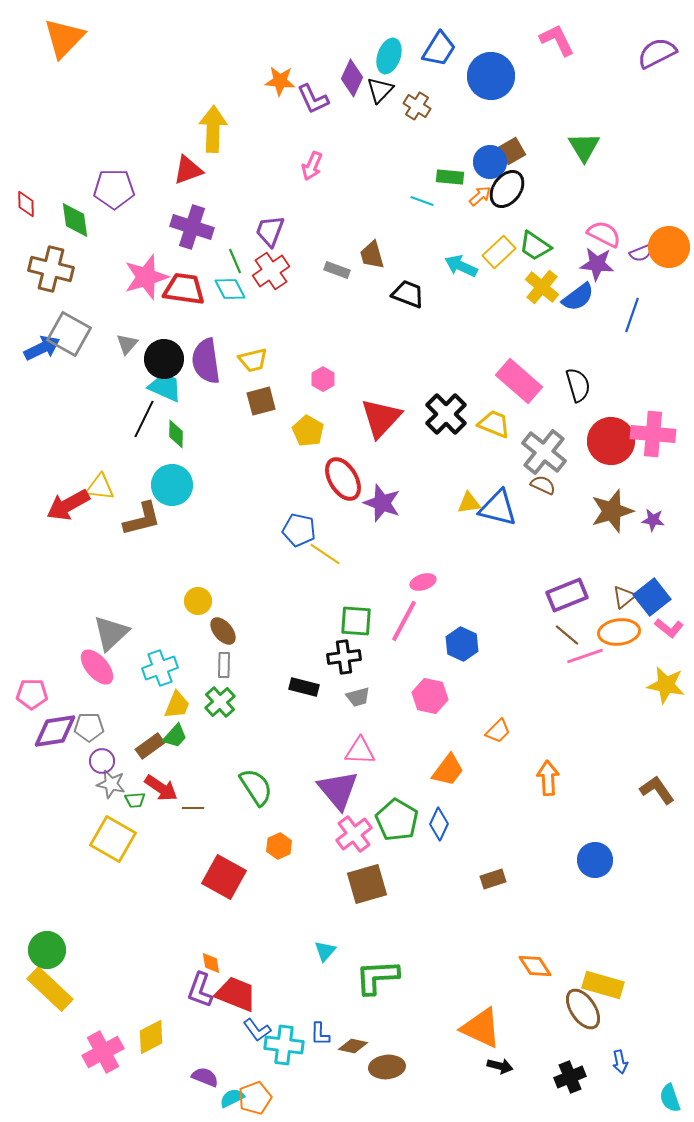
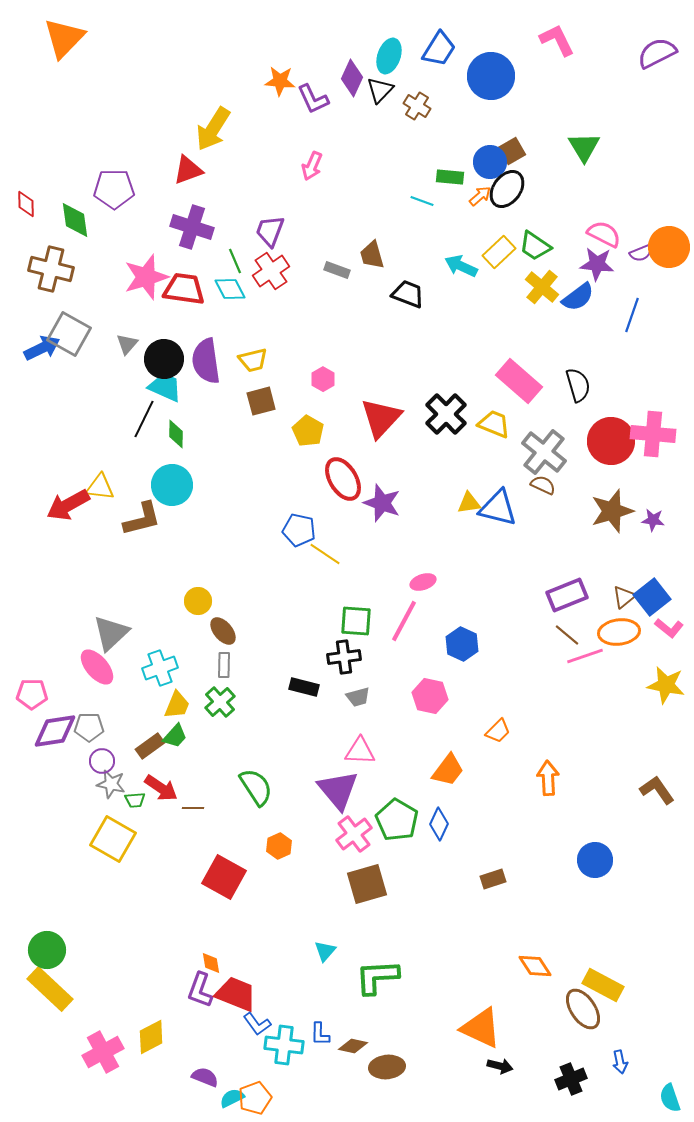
yellow arrow at (213, 129): rotated 150 degrees counterclockwise
yellow rectangle at (603, 985): rotated 12 degrees clockwise
blue L-shape at (257, 1030): moved 6 px up
black cross at (570, 1077): moved 1 px right, 2 px down
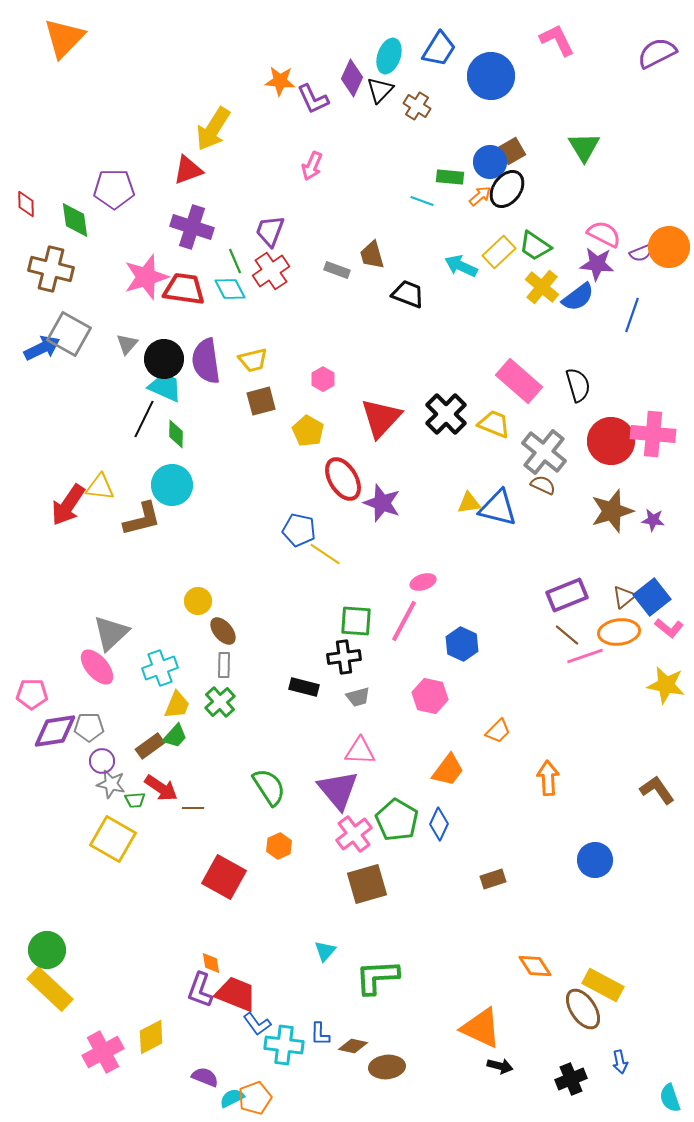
red arrow at (68, 505): rotated 27 degrees counterclockwise
green semicircle at (256, 787): moved 13 px right
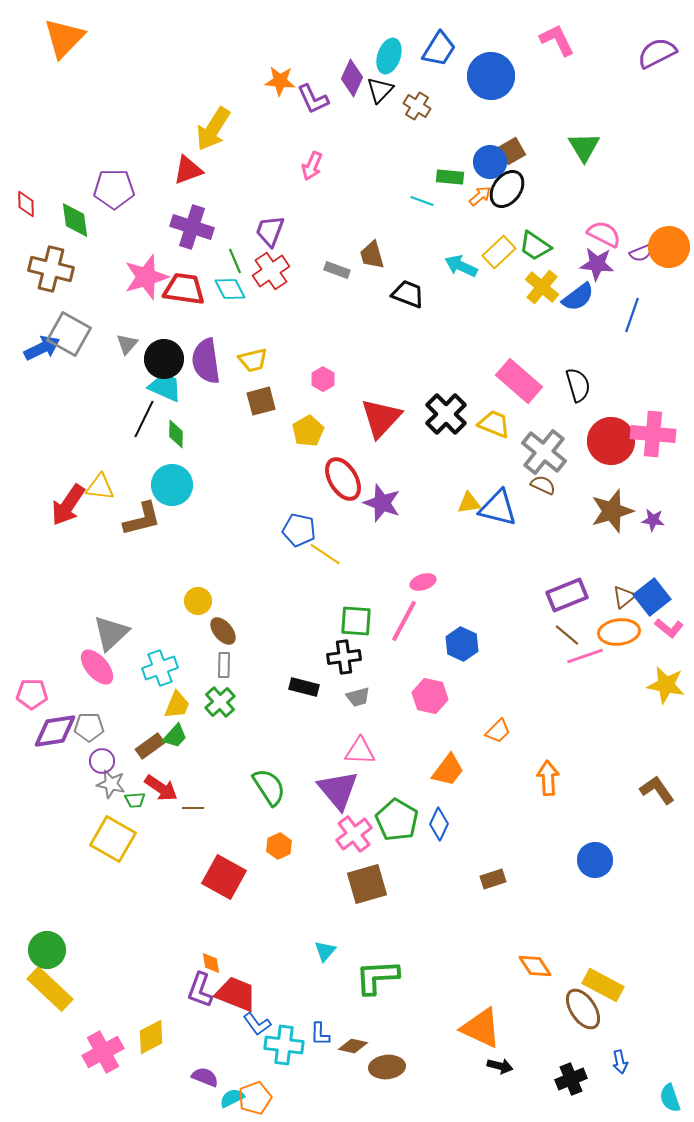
yellow pentagon at (308, 431): rotated 12 degrees clockwise
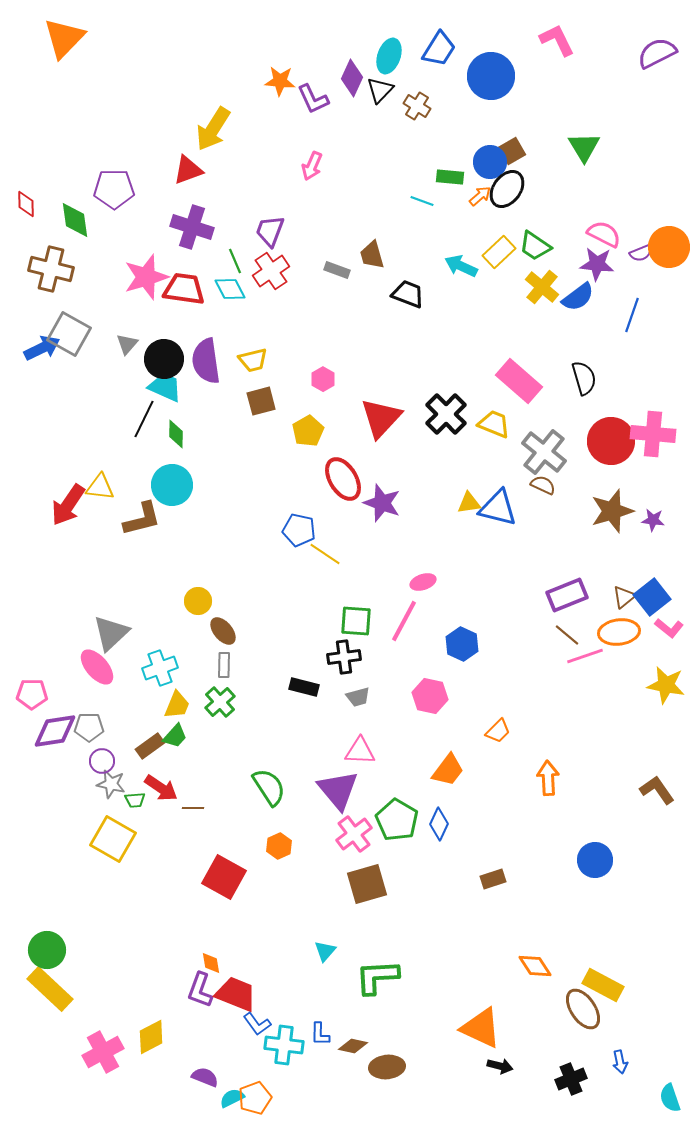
black semicircle at (578, 385): moved 6 px right, 7 px up
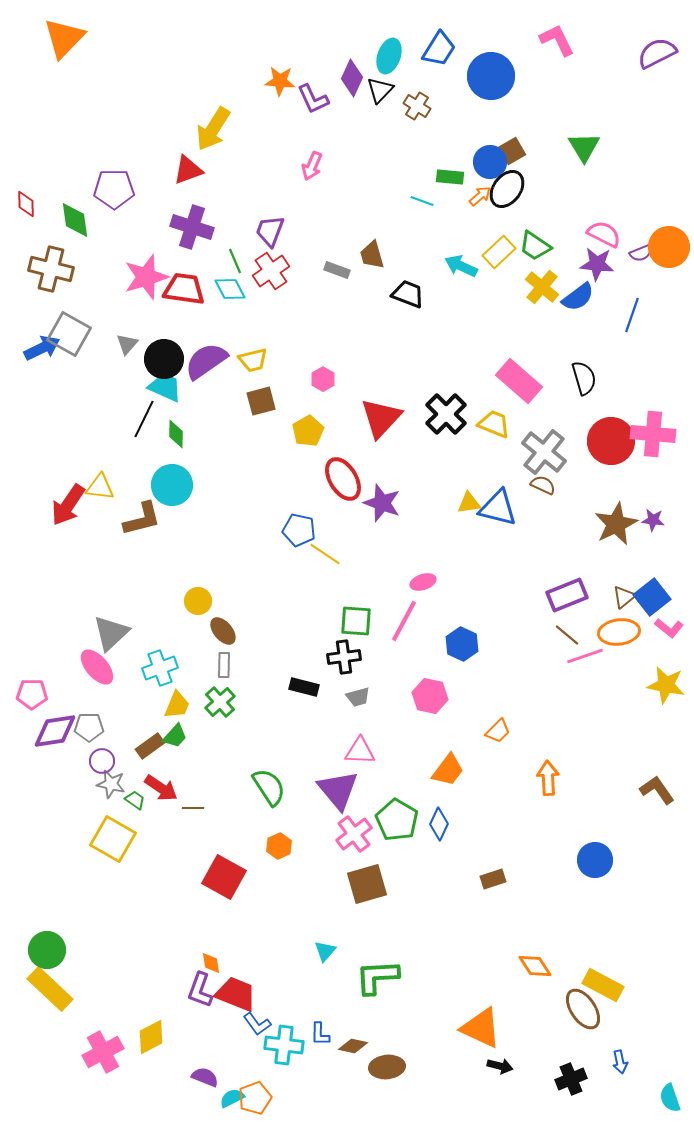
purple semicircle at (206, 361): rotated 63 degrees clockwise
brown star at (612, 511): moved 4 px right, 13 px down; rotated 9 degrees counterclockwise
green trapezoid at (135, 800): rotated 140 degrees counterclockwise
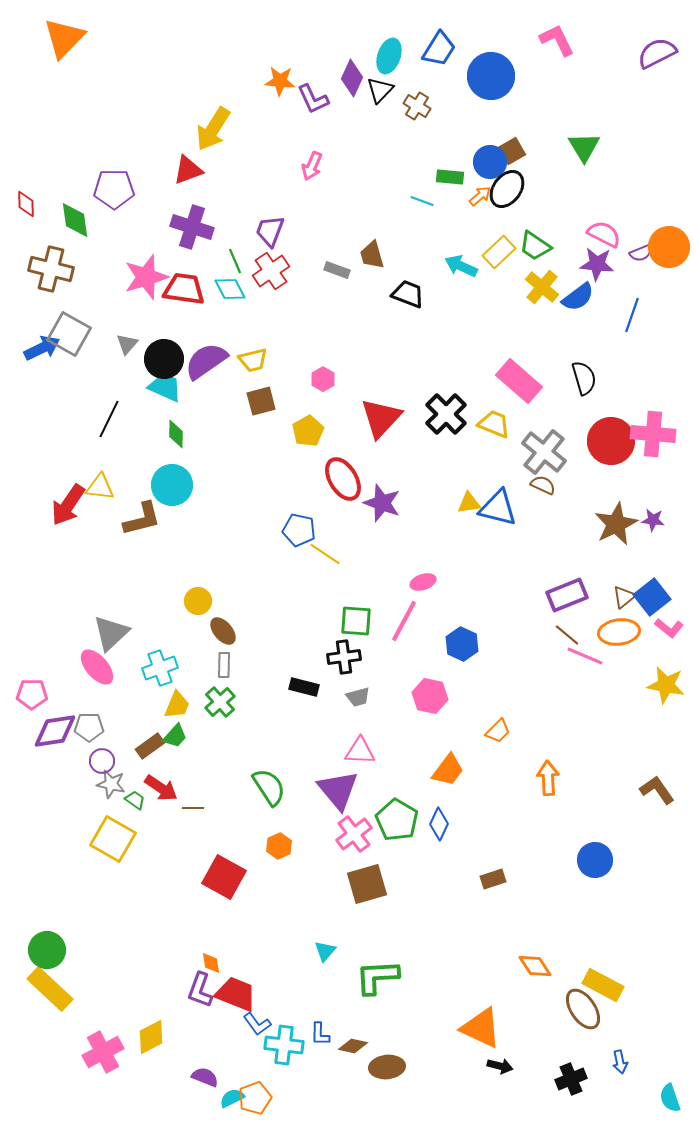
black line at (144, 419): moved 35 px left
pink line at (585, 656): rotated 42 degrees clockwise
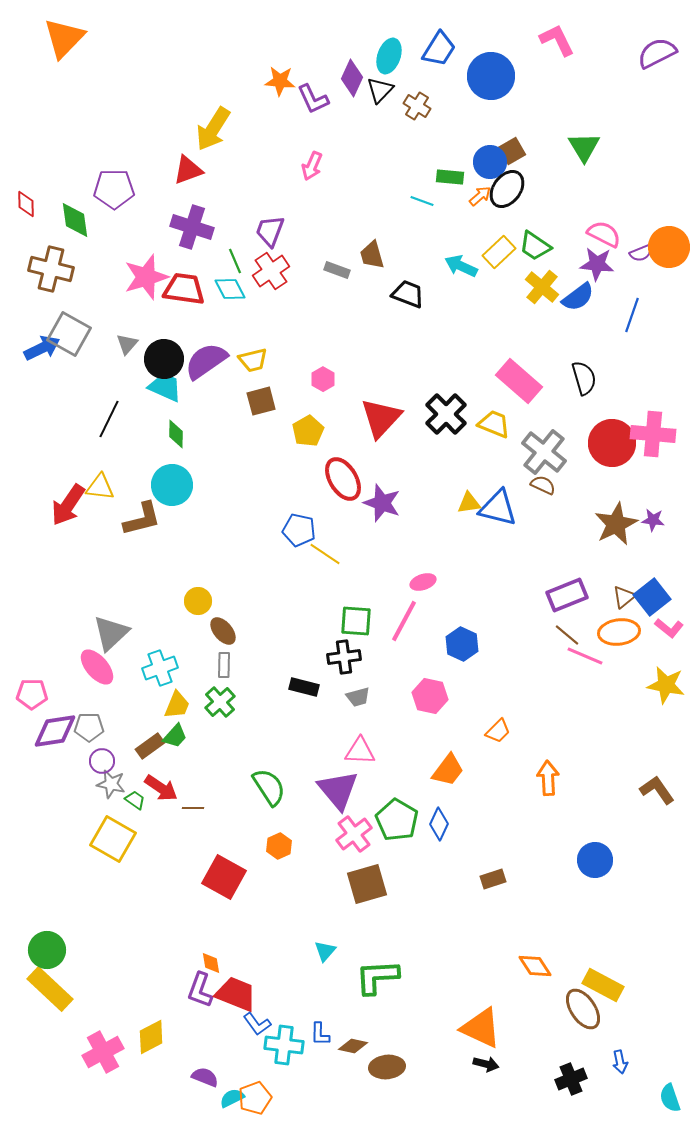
red circle at (611, 441): moved 1 px right, 2 px down
black arrow at (500, 1066): moved 14 px left, 2 px up
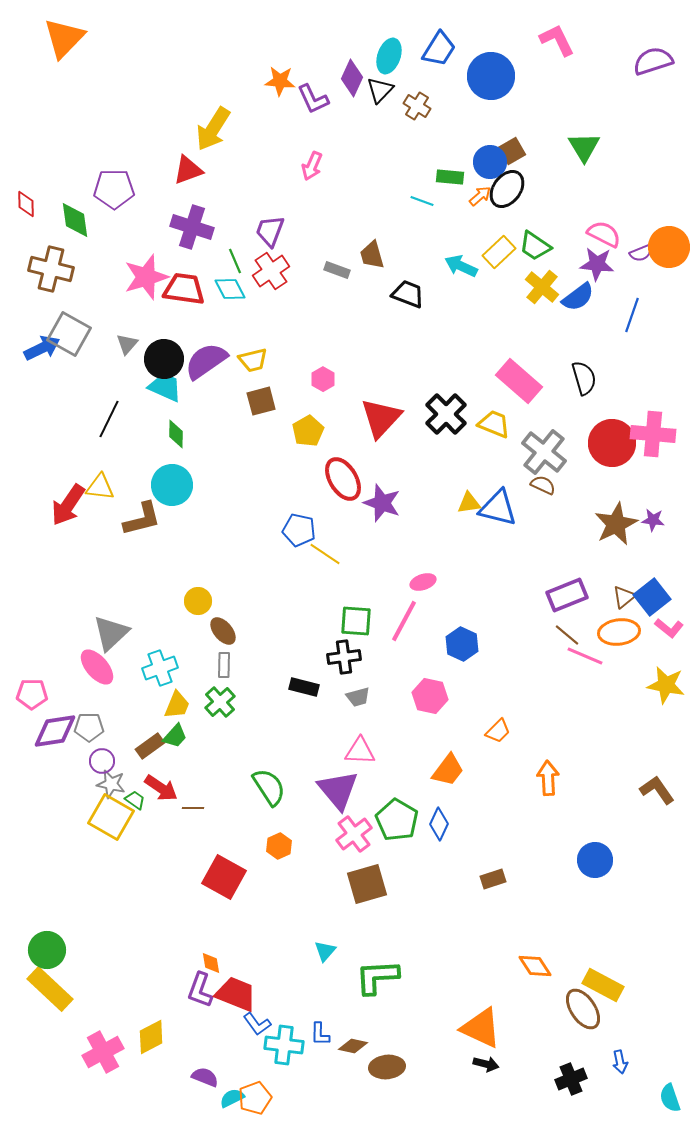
purple semicircle at (657, 53): moved 4 px left, 8 px down; rotated 9 degrees clockwise
yellow square at (113, 839): moved 2 px left, 22 px up
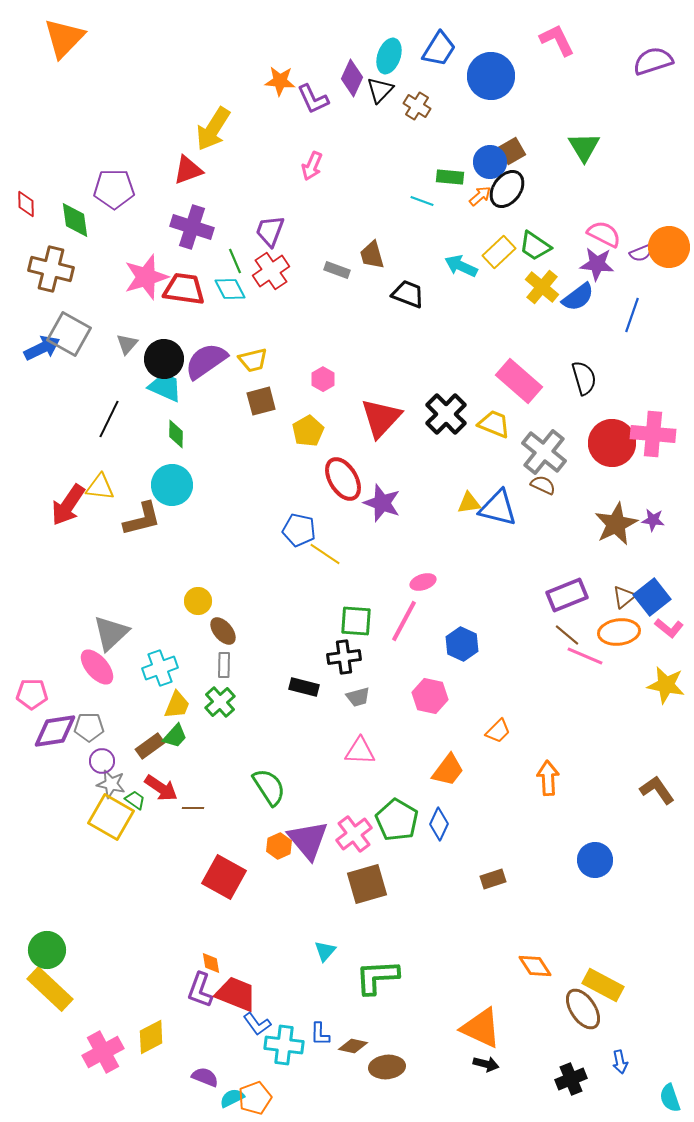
purple triangle at (338, 790): moved 30 px left, 50 px down
